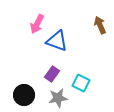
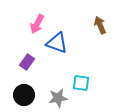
blue triangle: moved 2 px down
purple rectangle: moved 25 px left, 12 px up
cyan square: rotated 18 degrees counterclockwise
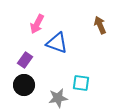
purple rectangle: moved 2 px left, 2 px up
black circle: moved 10 px up
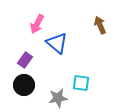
blue triangle: rotated 20 degrees clockwise
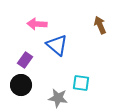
pink arrow: rotated 66 degrees clockwise
blue triangle: moved 2 px down
black circle: moved 3 px left
gray star: rotated 18 degrees clockwise
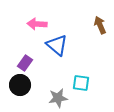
purple rectangle: moved 3 px down
black circle: moved 1 px left
gray star: rotated 18 degrees counterclockwise
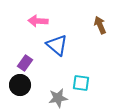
pink arrow: moved 1 px right, 3 px up
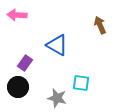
pink arrow: moved 21 px left, 6 px up
blue triangle: rotated 10 degrees counterclockwise
black circle: moved 2 px left, 2 px down
gray star: moved 1 px left; rotated 24 degrees clockwise
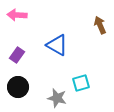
purple rectangle: moved 8 px left, 8 px up
cyan square: rotated 24 degrees counterclockwise
